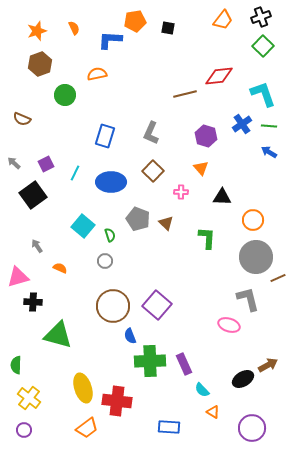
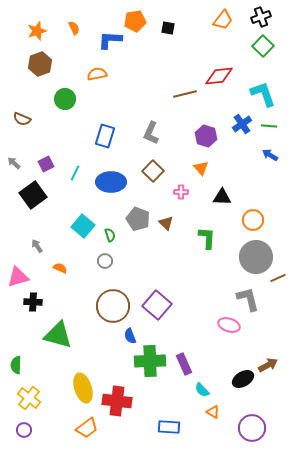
green circle at (65, 95): moved 4 px down
blue arrow at (269, 152): moved 1 px right, 3 px down
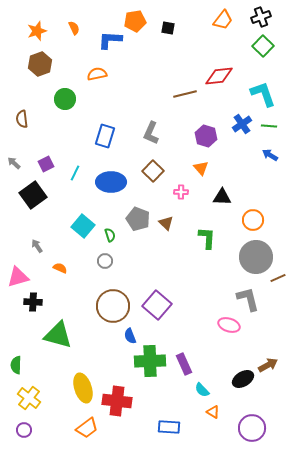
brown semicircle at (22, 119): rotated 60 degrees clockwise
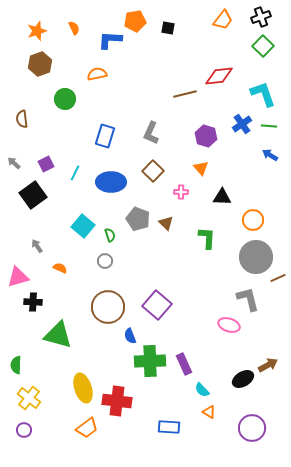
brown circle at (113, 306): moved 5 px left, 1 px down
orange triangle at (213, 412): moved 4 px left
